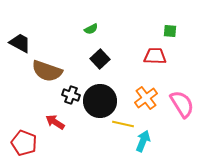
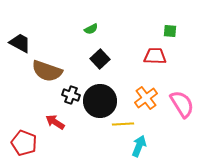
yellow line: rotated 15 degrees counterclockwise
cyan arrow: moved 4 px left, 5 px down
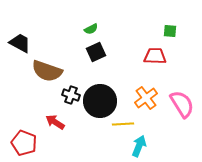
black square: moved 4 px left, 7 px up; rotated 18 degrees clockwise
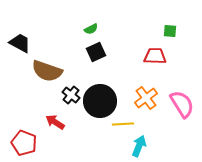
black cross: rotated 18 degrees clockwise
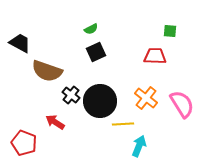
orange cross: rotated 15 degrees counterclockwise
